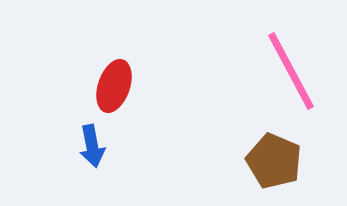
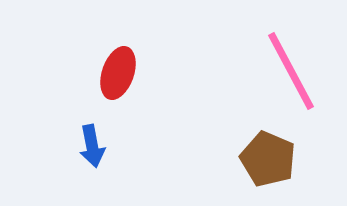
red ellipse: moved 4 px right, 13 px up
brown pentagon: moved 6 px left, 2 px up
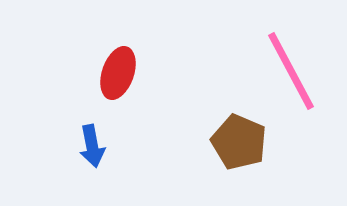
brown pentagon: moved 29 px left, 17 px up
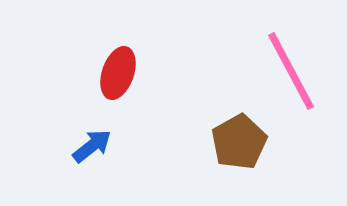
brown pentagon: rotated 20 degrees clockwise
blue arrow: rotated 117 degrees counterclockwise
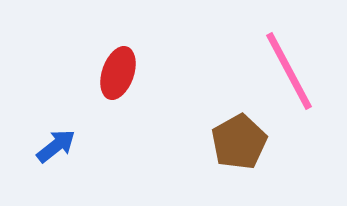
pink line: moved 2 px left
blue arrow: moved 36 px left
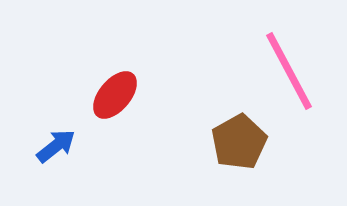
red ellipse: moved 3 px left, 22 px down; rotated 21 degrees clockwise
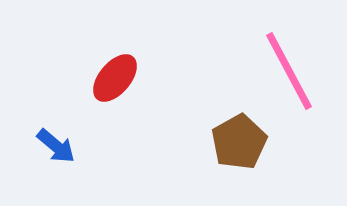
red ellipse: moved 17 px up
blue arrow: rotated 78 degrees clockwise
